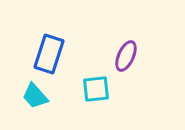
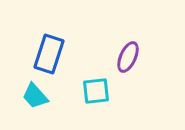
purple ellipse: moved 2 px right, 1 px down
cyan square: moved 2 px down
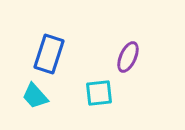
cyan square: moved 3 px right, 2 px down
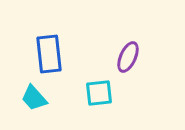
blue rectangle: rotated 24 degrees counterclockwise
cyan trapezoid: moved 1 px left, 2 px down
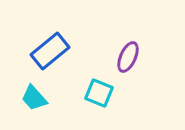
blue rectangle: moved 1 px right, 3 px up; rotated 57 degrees clockwise
cyan square: rotated 28 degrees clockwise
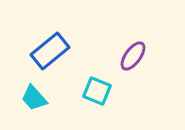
purple ellipse: moved 5 px right, 1 px up; rotated 12 degrees clockwise
cyan square: moved 2 px left, 2 px up
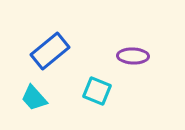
purple ellipse: rotated 56 degrees clockwise
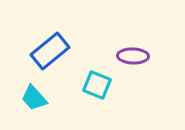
cyan square: moved 6 px up
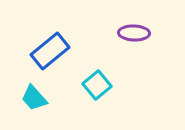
purple ellipse: moved 1 px right, 23 px up
cyan square: rotated 28 degrees clockwise
